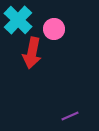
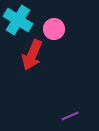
cyan cross: rotated 12 degrees counterclockwise
red arrow: moved 2 px down; rotated 12 degrees clockwise
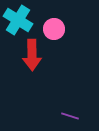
red arrow: rotated 24 degrees counterclockwise
purple line: rotated 42 degrees clockwise
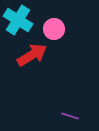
red arrow: rotated 120 degrees counterclockwise
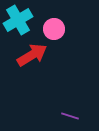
cyan cross: rotated 28 degrees clockwise
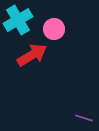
purple line: moved 14 px right, 2 px down
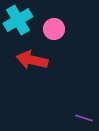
red arrow: moved 5 px down; rotated 136 degrees counterclockwise
